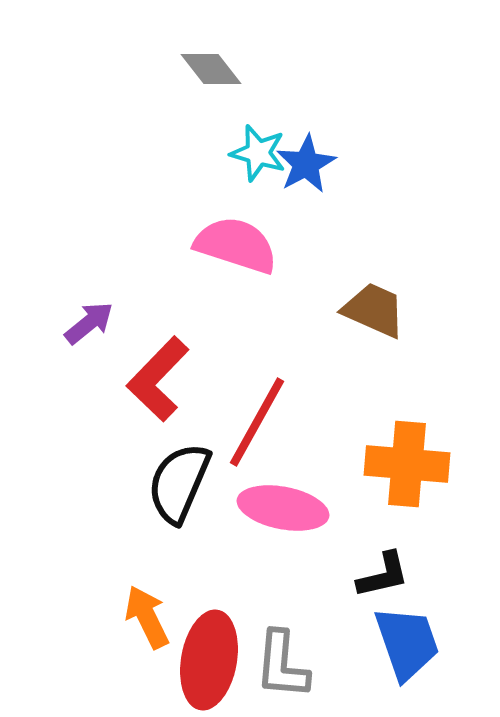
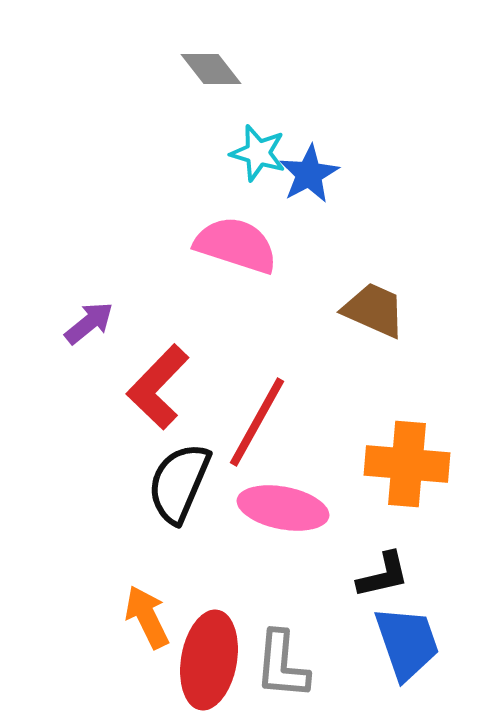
blue star: moved 3 px right, 10 px down
red L-shape: moved 8 px down
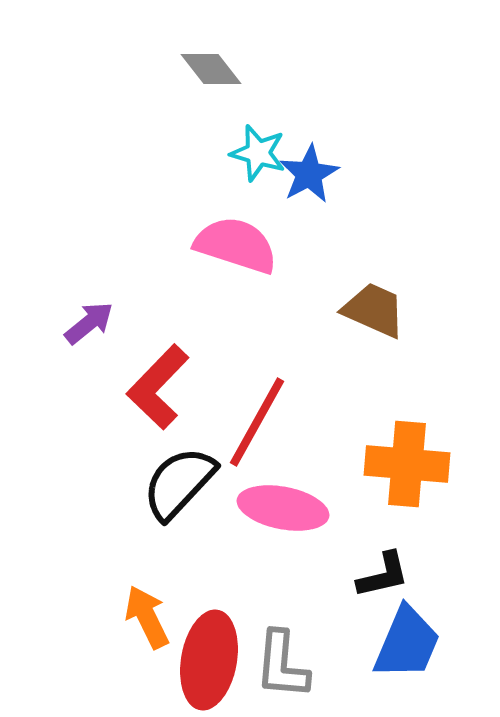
black semicircle: rotated 20 degrees clockwise
blue trapezoid: rotated 42 degrees clockwise
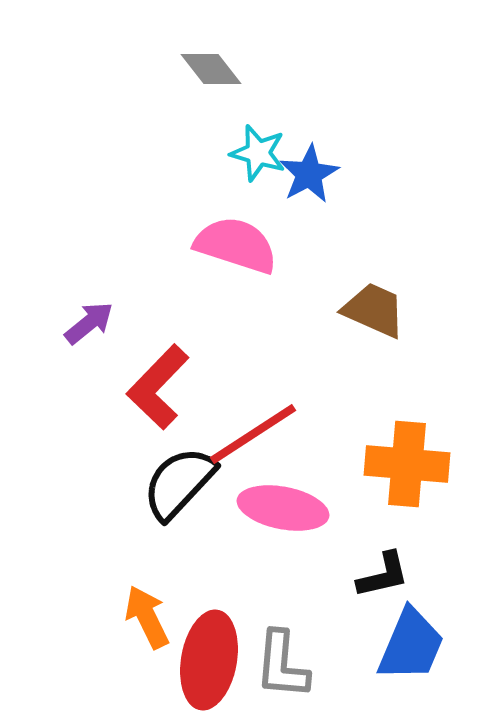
red line: moved 4 px left, 12 px down; rotated 28 degrees clockwise
blue trapezoid: moved 4 px right, 2 px down
